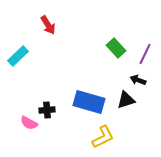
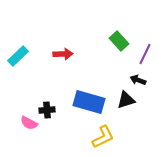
red arrow: moved 15 px right, 29 px down; rotated 60 degrees counterclockwise
green rectangle: moved 3 px right, 7 px up
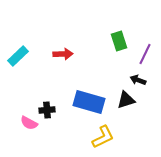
green rectangle: rotated 24 degrees clockwise
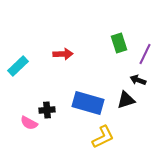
green rectangle: moved 2 px down
cyan rectangle: moved 10 px down
blue rectangle: moved 1 px left, 1 px down
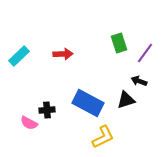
purple line: moved 1 px up; rotated 10 degrees clockwise
cyan rectangle: moved 1 px right, 10 px up
black arrow: moved 1 px right, 1 px down
blue rectangle: rotated 12 degrees clockwise
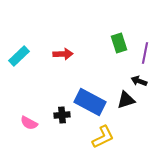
purple line: rotated 25 degrees counterclockwise
blue rectangle: moved 2 px right, 1 px up
black cross: moved 15 px right, 5 px down
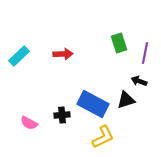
blue rectangle: moved 3 px right, 2 px down
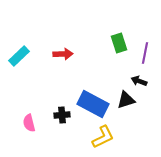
pink semicircle: rotated 48 degrees clockwise
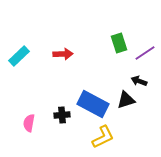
purple line: rotated 45 degrees clockwise
pink semicircle: rotated 24 degrees clockwise
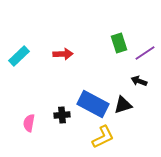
black triangle: moved 3 px left, 5 px down
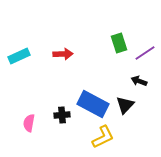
cyan rectangle: rotated 20 degrees clockwise
black triangle: moved 2 px right; rotated 30 degrees counterclockwise
